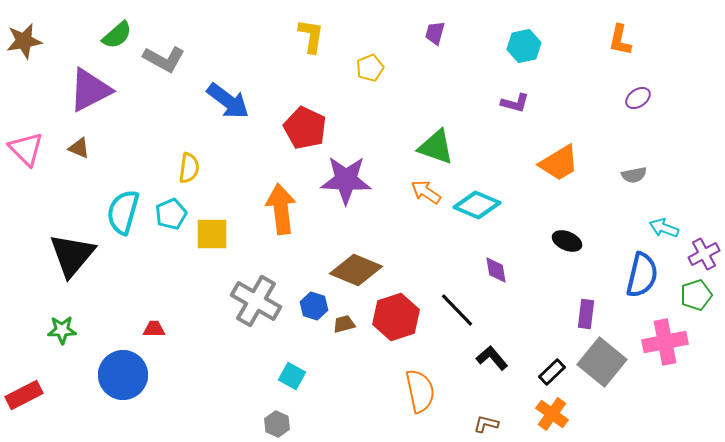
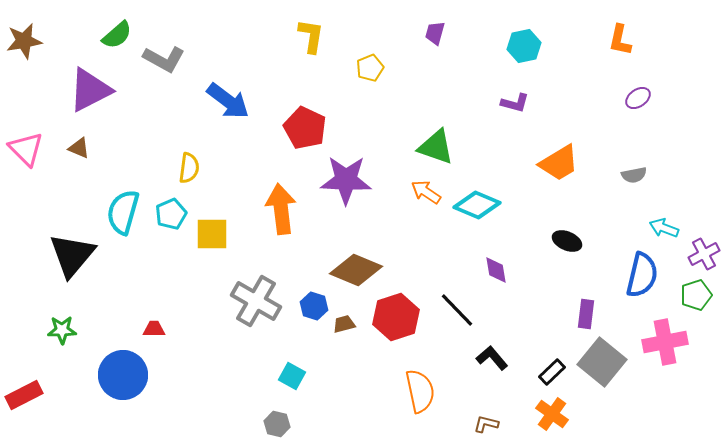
gray hexagon at (277, 424): rotated 10 degrees counterclockwise
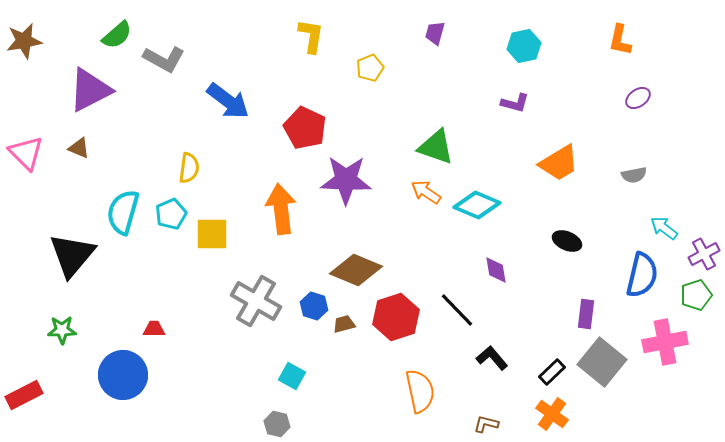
pink triangle at (26, 149): moved 4 px down
cyan arrow at (664, 228): rotated 16 degrees clockwise
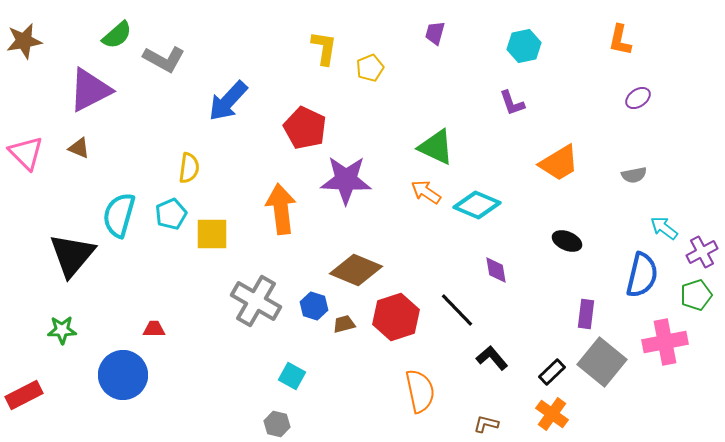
yellow L-shape at (311, 36): moved 13 px right, 12 px down
blue arrow at (228, 101): rotated 96 degrees clockwise
purple L-shape at (515, 103): moved 3 px left; rotated 56 degrees clockwise
green triangle at (436, 147): rotated 6 degrees clockwise
cyan semicircle at (123, 212): moved 4 px left, 3 px down
purple cross at (704, 254): moved 2 px left, 2 px up
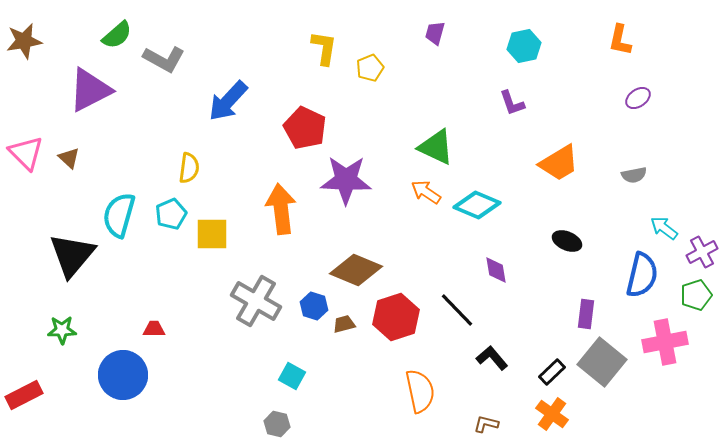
brown triangle at (79, 148): moved 10 px left, 10 px down; rotated 20 degrees clockwise
